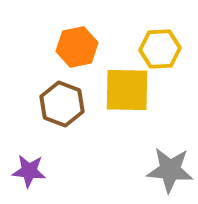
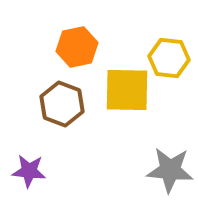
yellow hexagon: moved 9 px right, 9 px down; rotated 9 degrees clockwise
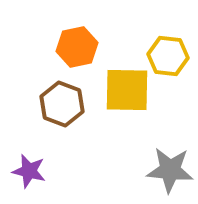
yellow hexagon: moved 1 px left, 2 px up
purple star: rotated 8 degrees clockwise
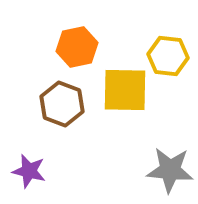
yellow square: moved 2 px left
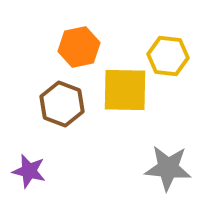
orange hexagon: moved 2 px right
gray star: moved 2 px left, 2 px up
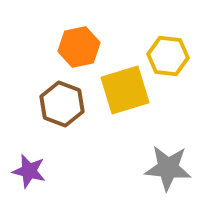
yellow square: rotated 18 degrees counterclockwise
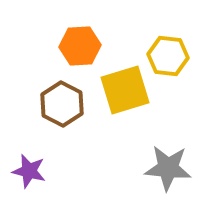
orange hexagon: moved 1 px right, 1 px up; rotated 9 degrees clockwise
brown hexagon: rotated 6 degrees clockwise
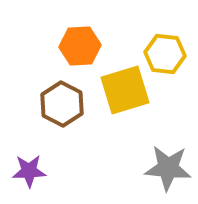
yellow hexagon: moved 3 px left, 2 px up
purple star: rotated 16 degrees counterclockwise
